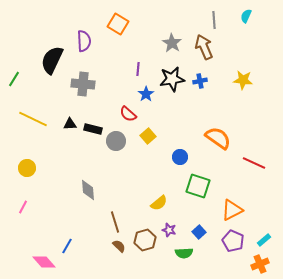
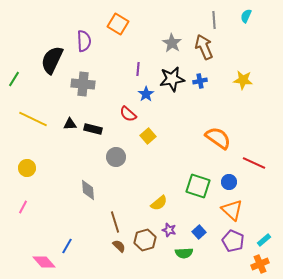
gray circle: moved 16 px down
blue circle: moved 49 px right, 25 px down
orange triangle: rotated 50 degrees counterclockwise
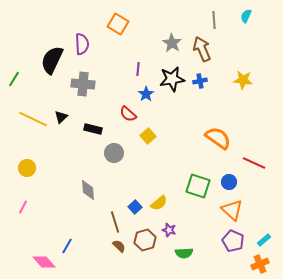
purple semicircle: moved 2 px left, 3 px down
brown arrow: moved 2 px left, 2 px down
black triangle: moved 9 px left, 7 px up; rotated 40 degrees counterclockwise
gray circle: moved 2 px left, 4 px up
blue square: moved 64 px left, 25 px up
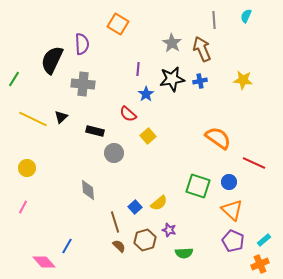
black rectangle: moved 2 px right, 2 px down
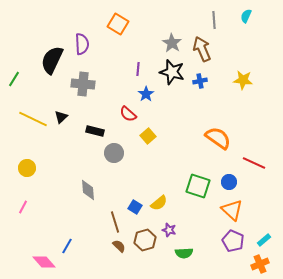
black star: moved 7 px up; rotated 25 degrees clockwise
blue square: rotated 16 degrees counterclockwise
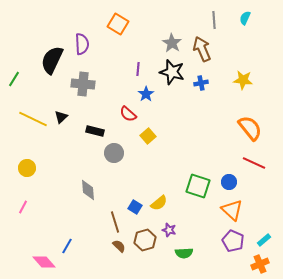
cyan semicircle: moved 1 px left, 2 px down
blue cross: moved 1 px right, 2 px down
orange semicircle: moved 32 px right, 10 px up; rotated 16 degrees clockwise
